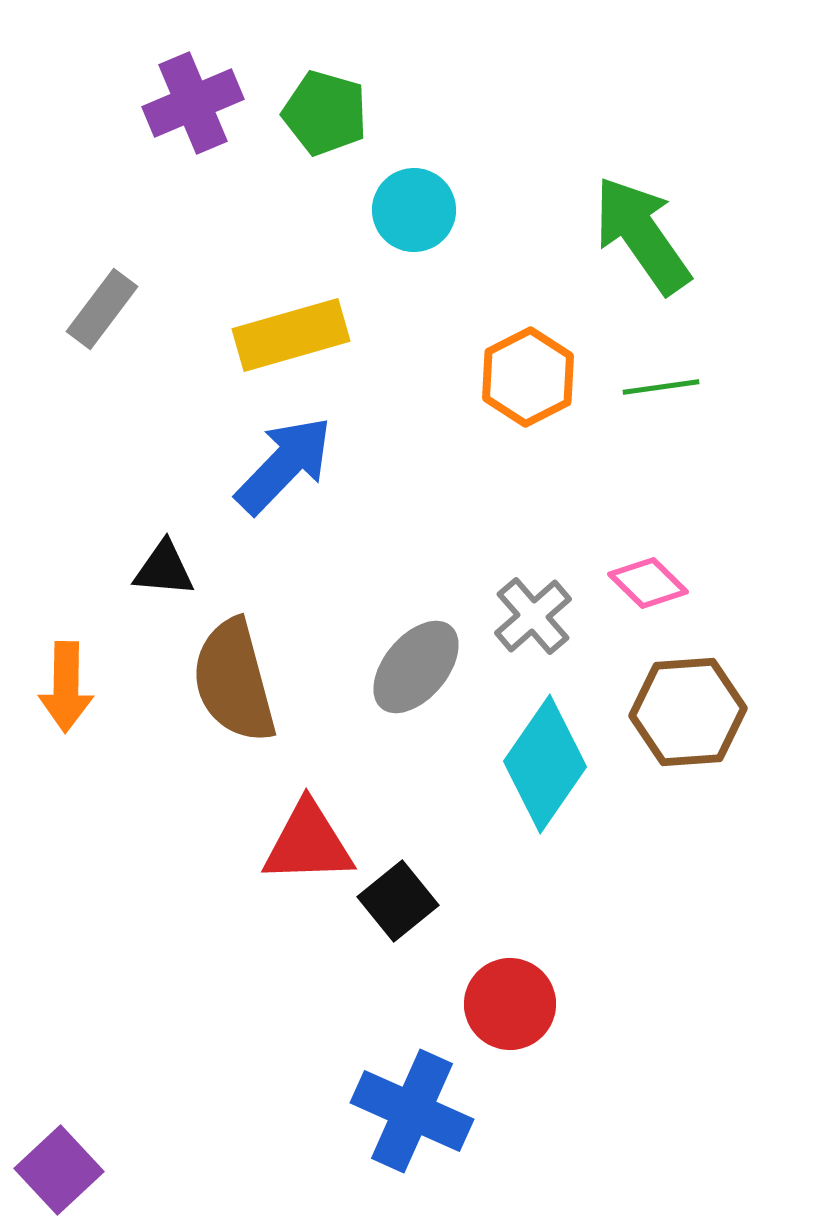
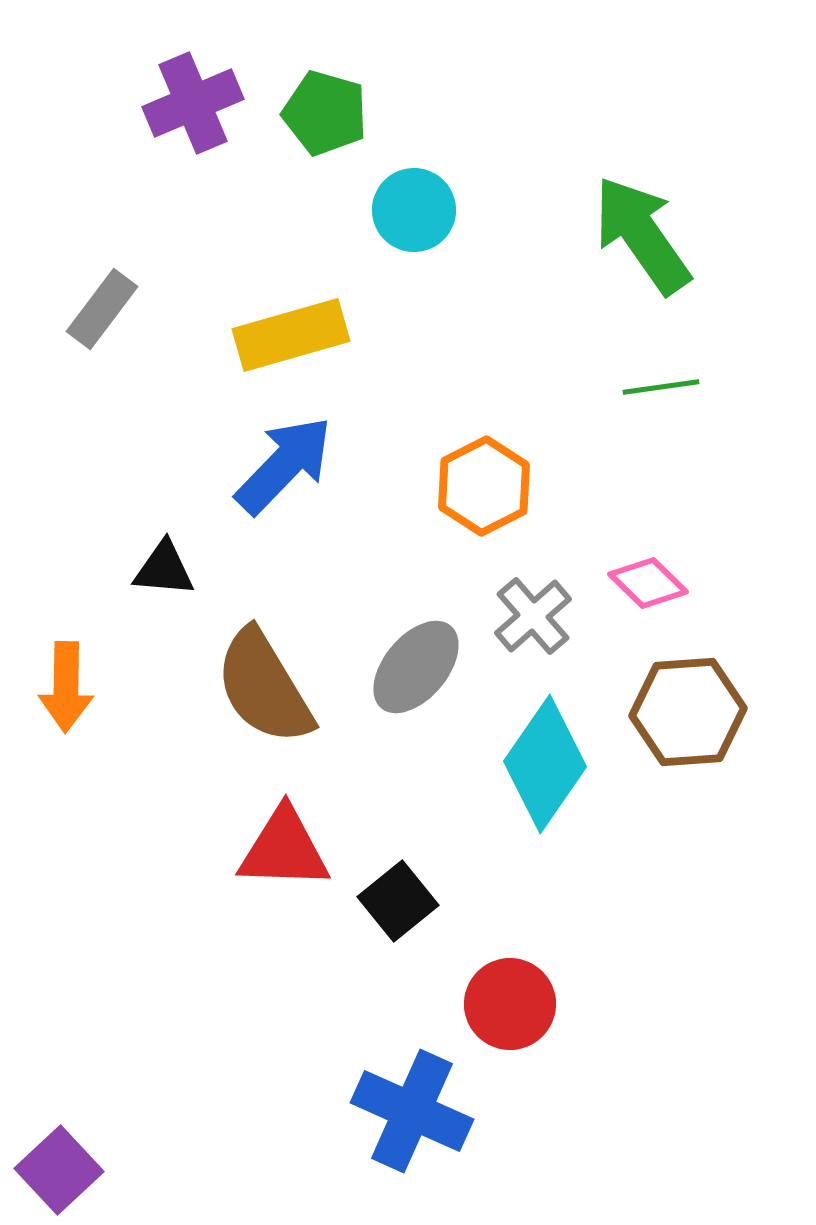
orange hexagon: moved 44 px left, 109 px down
brown semicircle: moved 30 px right, 6 px down; rotated 16 degrees counterclockwise
red triangle: moved 24 px left, 6 px down; rotated 4 degrees clockwise
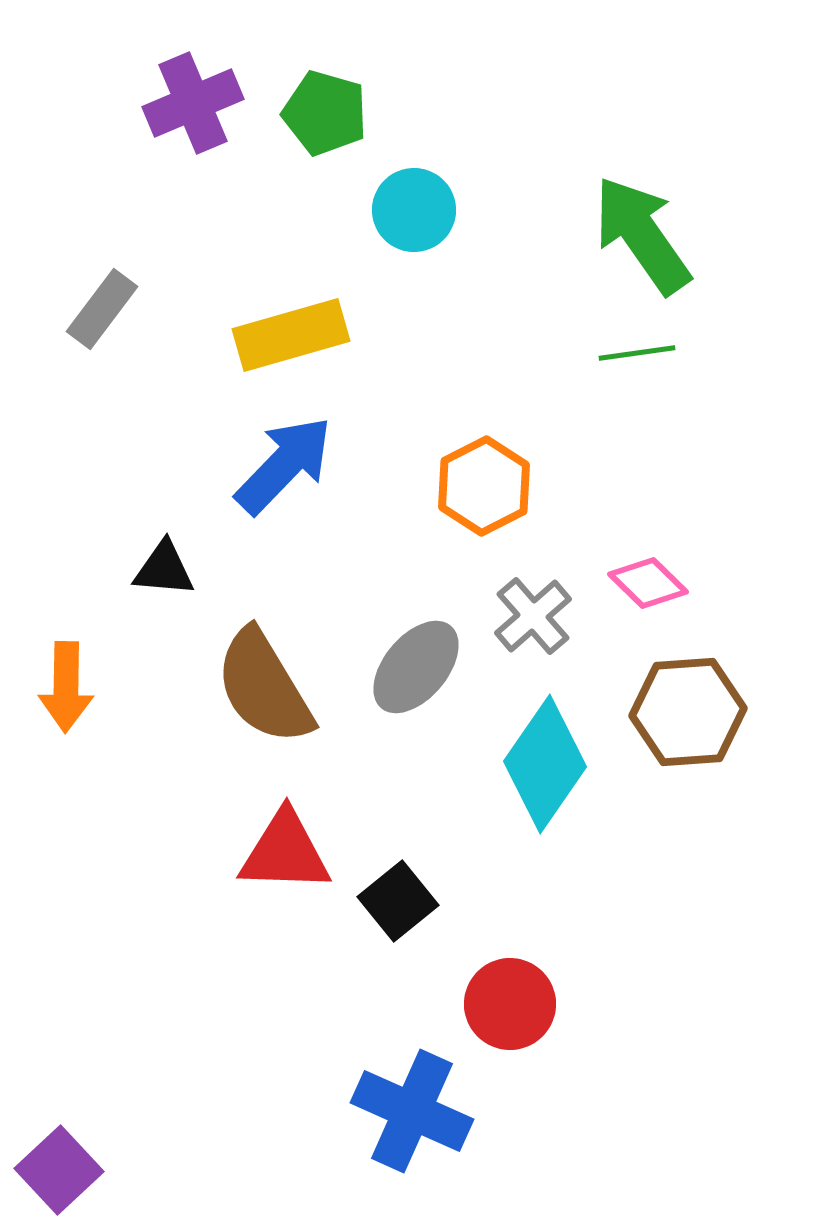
green line: moved 24 px left, 34 px up
red triangle: moved 1 px right, 3 px down
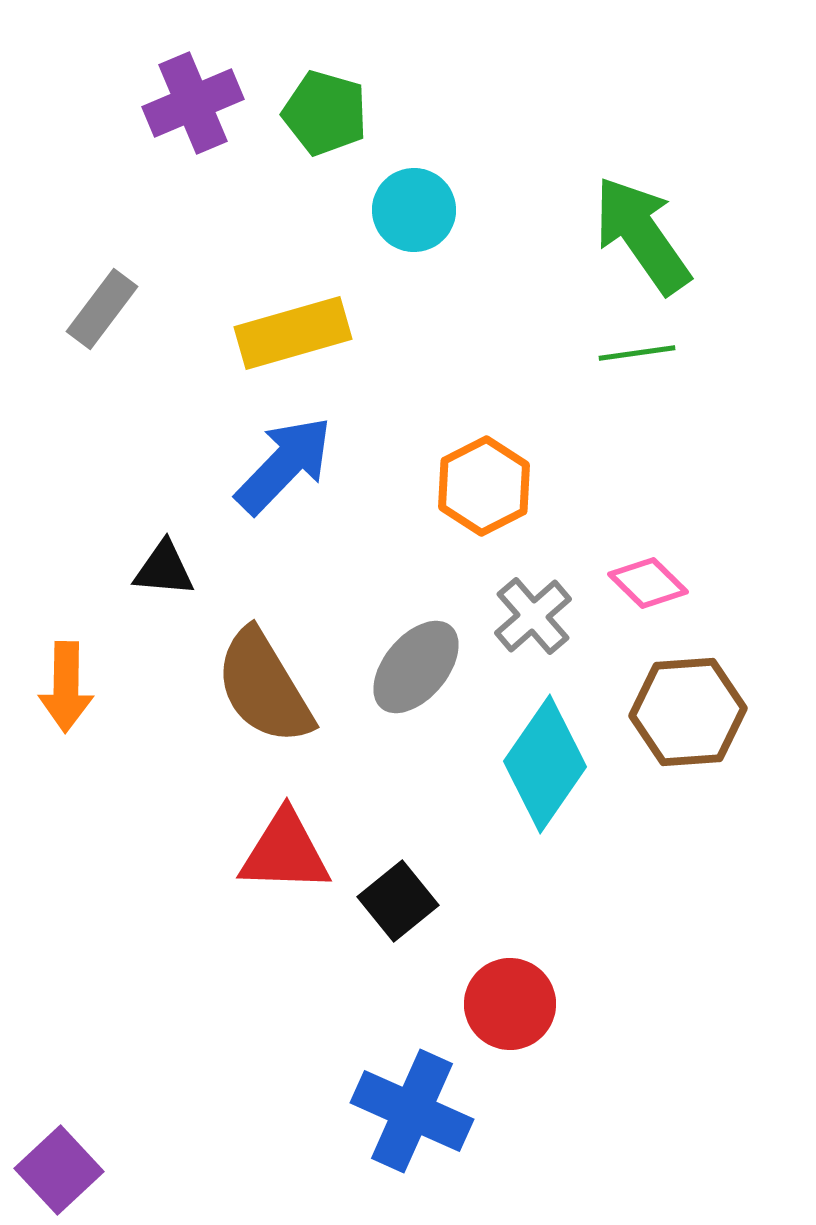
yellow rectangle: moved 2 px right, 2 px up
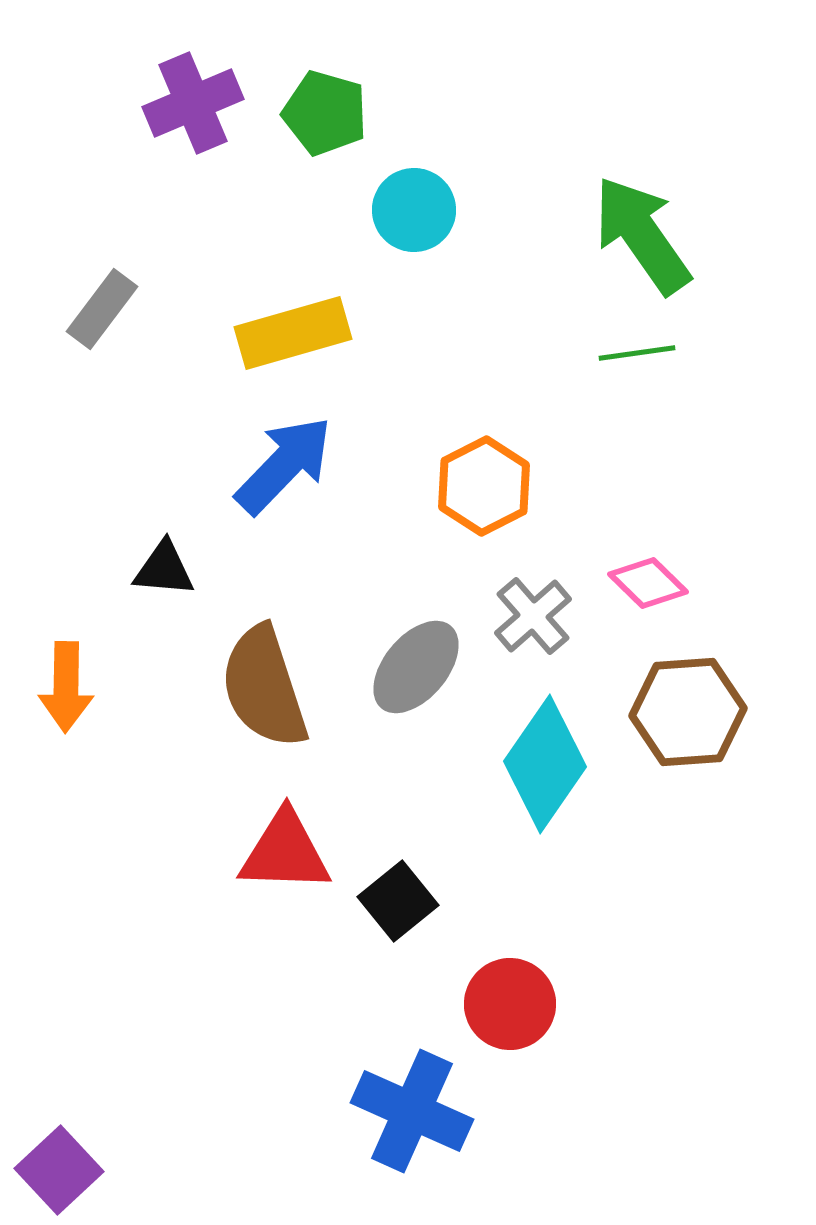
brown semicircle: rotated 13 degrees clockwise
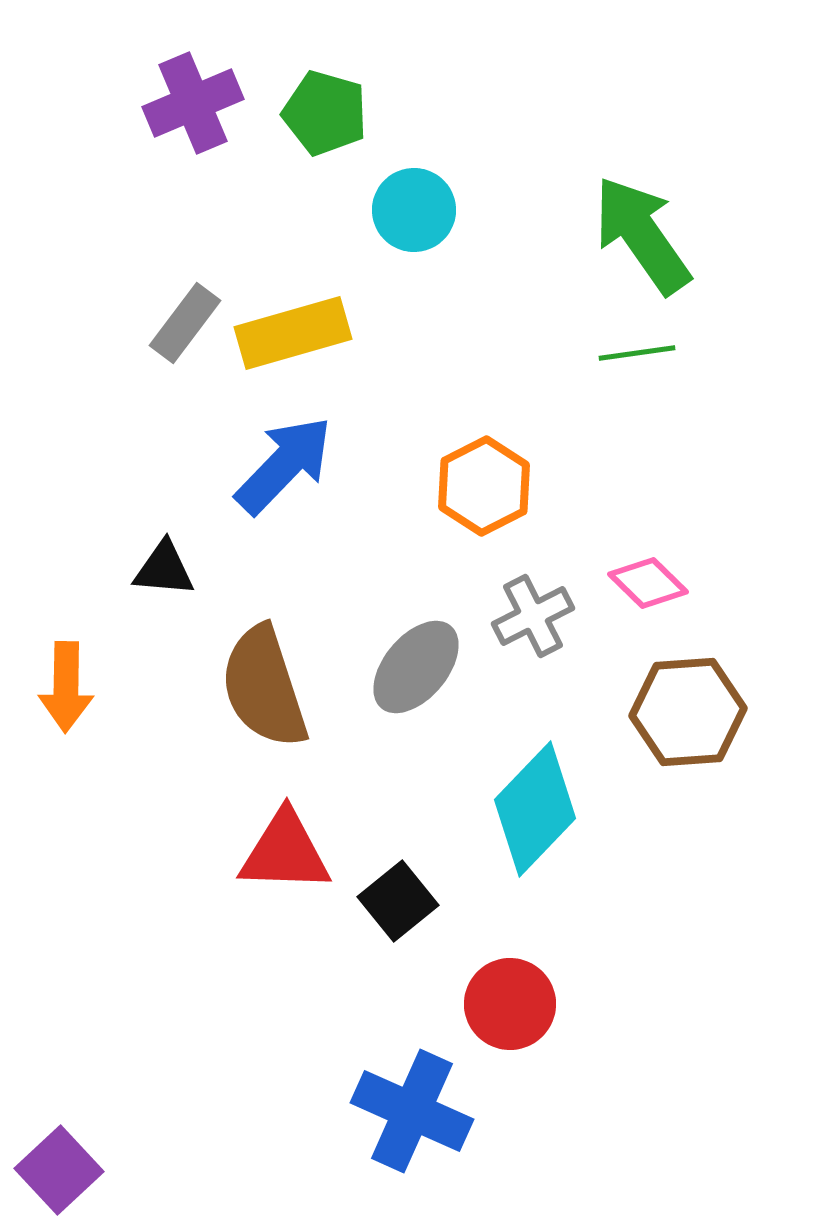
gray rectangle: moved 83 px right, 14 px down
gray cross: rotated 14 degrees clockwise
cyan diamond: moved 10 px left, 45 px down; rotated 9 degrees clockwise
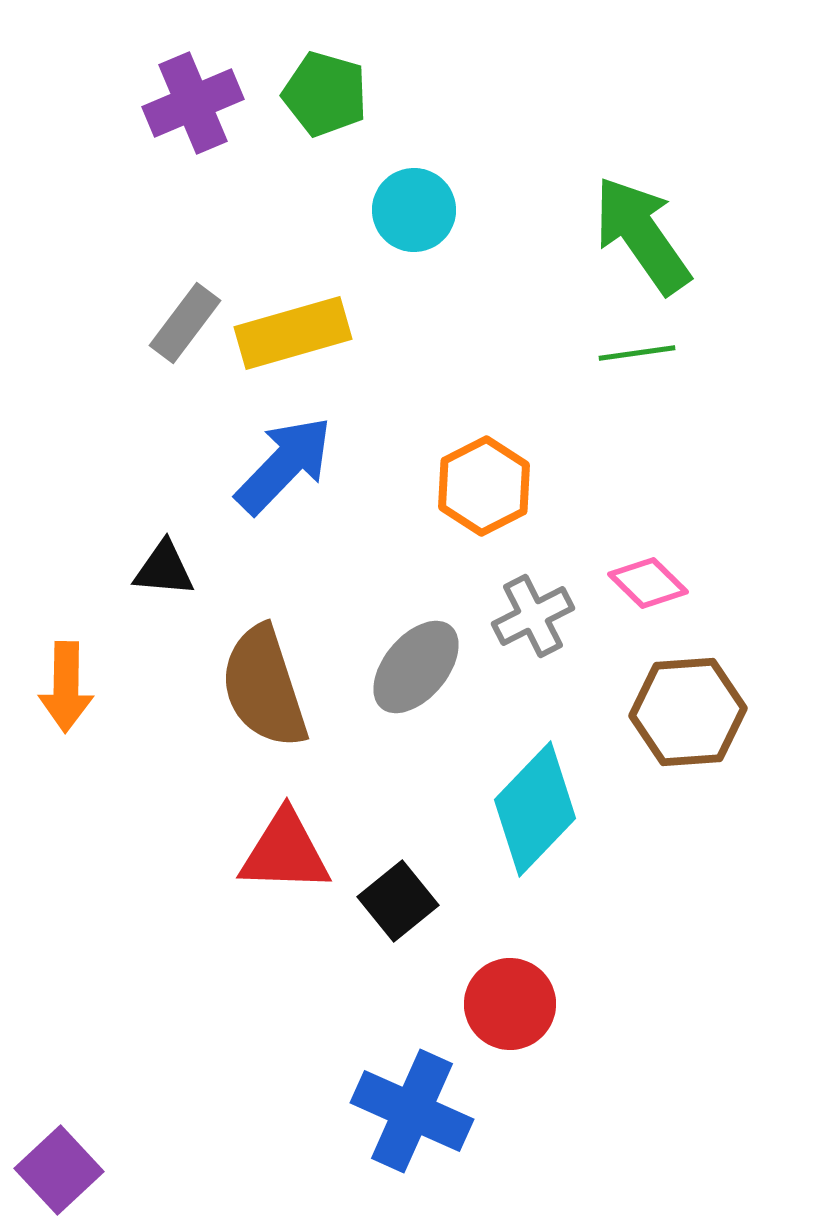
green pentagon: moved 19 px up
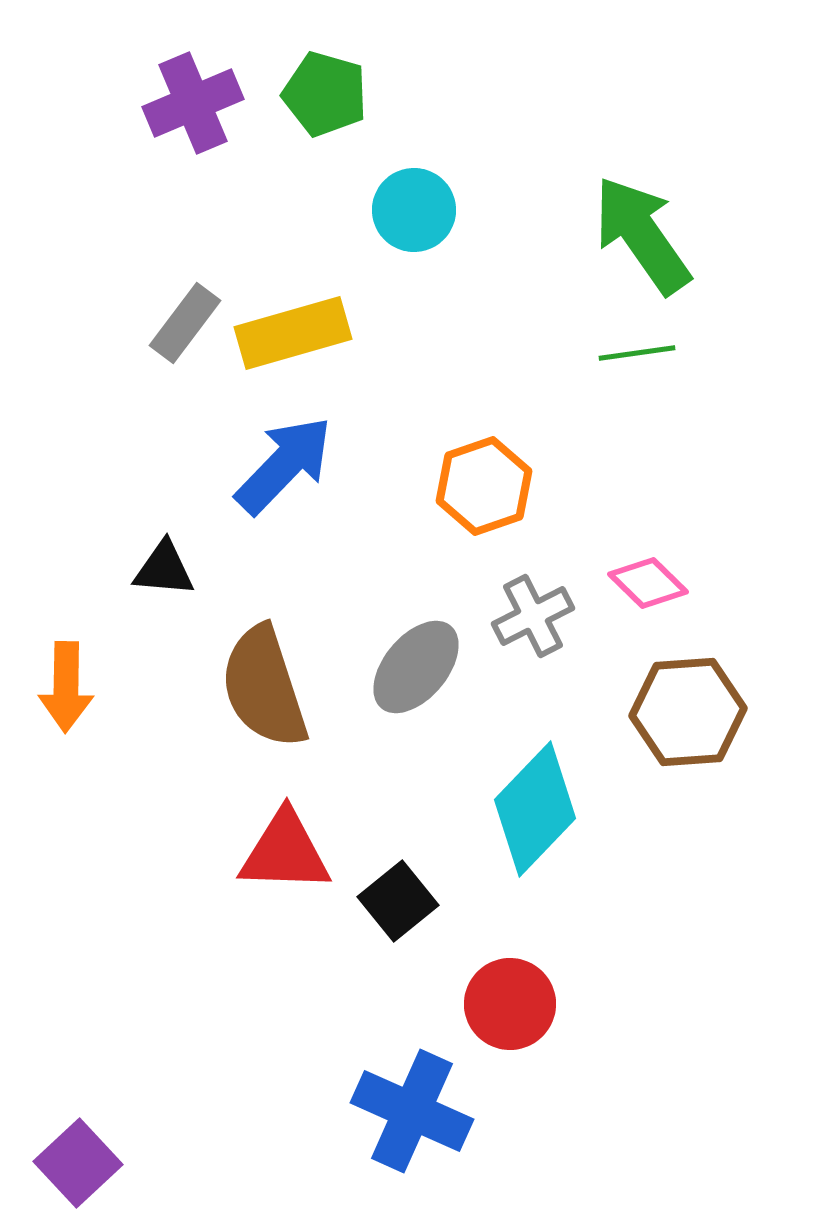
orange hexagon: rotated 8 degrees clockwise
purple square: moved 19 px right, 7 px up
